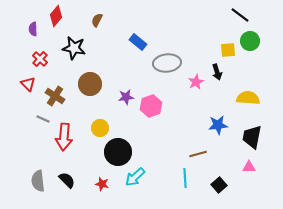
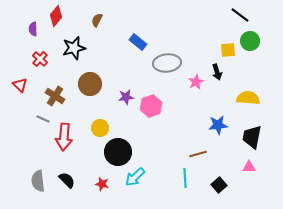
black star: rotated 25 degrees counterclockwise
red triangle: moved 8 px left, 1 px down
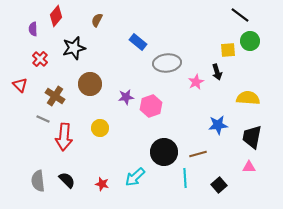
black circle: moved 46 px right
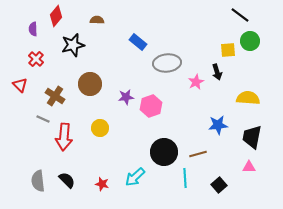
brown semicircle: rotated 64 degrees clockwise
black star: moved 1 px left, 3 px up
red cross: moved 4 px left
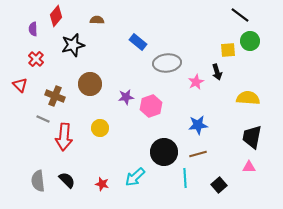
brown cross: rotated 12 degrees counterclockwise
blue star: moved 20 px left
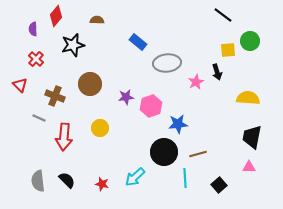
black line: moved 17 px left
gray line: moved 4 px left, 1 px up
blue star: moved 20 px left, 1 px up
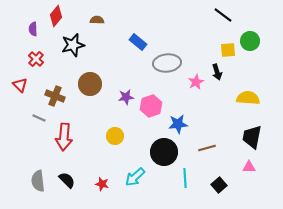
yellow circle: moved 15 px right, 8 px down
brown line: moved 9 px right, 6 px up
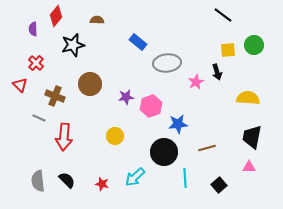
green circle: moved 4 px right, 4 px down
red cross: moved 4 px down
